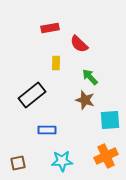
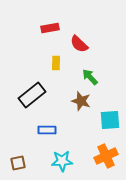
brown star: moved 4 px left, 1 px down
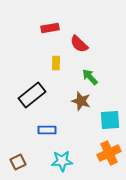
orange cross: moved 3 px right, 3 px up
brown square: moved 1 px up; rotated 14 degrees counterclockwise
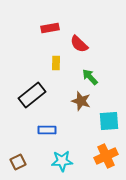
cyan square: moved 1 px left, 1 px down
orange cross: moved 3 px left, 3 px down
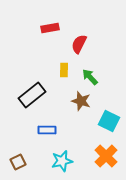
red semicircle: rotated 72 degrees clockwise
yellow rectangle: moved 8 px right, 7 px down
cyan square: rotated 30 degrees clockwise
orange cross: rotated 20 degrees counterclockwise
cyan star: rotated 10 degrees counterclockwise
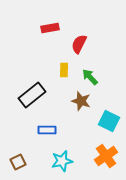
orange cross: rotated 10 degrees clockwise
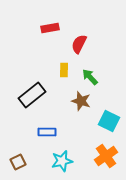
blue rectangle: moved 2 px down
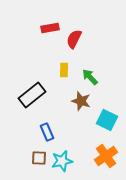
red semicircle: moved 5 px left, 5 px up
cyan square: moved 2 px left, 1 px up
blue rectangle: rotated 66 degrees clockwise
brown square: moved 21 px right, 4 px up; rotated 28 degrees clockwise
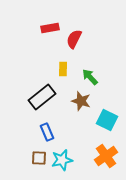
yellow rectangle: moved 1 px left, 1 px up
black rectangle: moved 10 px right, 2 px down
cyan star: moved 1 px up
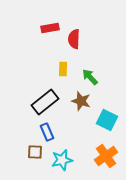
red semicircle: rotated 24 degrees counterclockwise
black rectangle: moved 3 px right, 5 px down
brown square: moved 4 px left, 6 px up
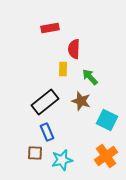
red semicircle: moved 10 px down
brown square: moved 1 px down
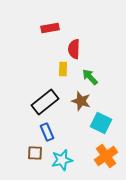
cyan square: moved 6 px left, 3 px down
